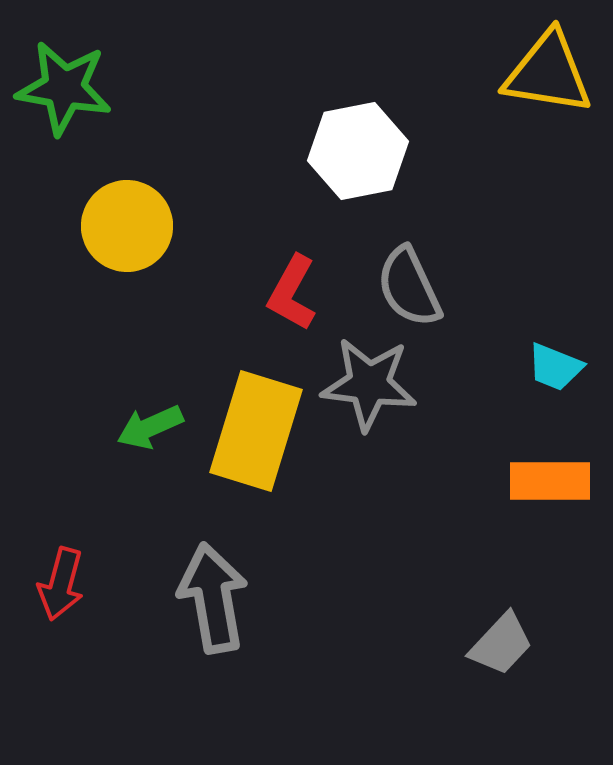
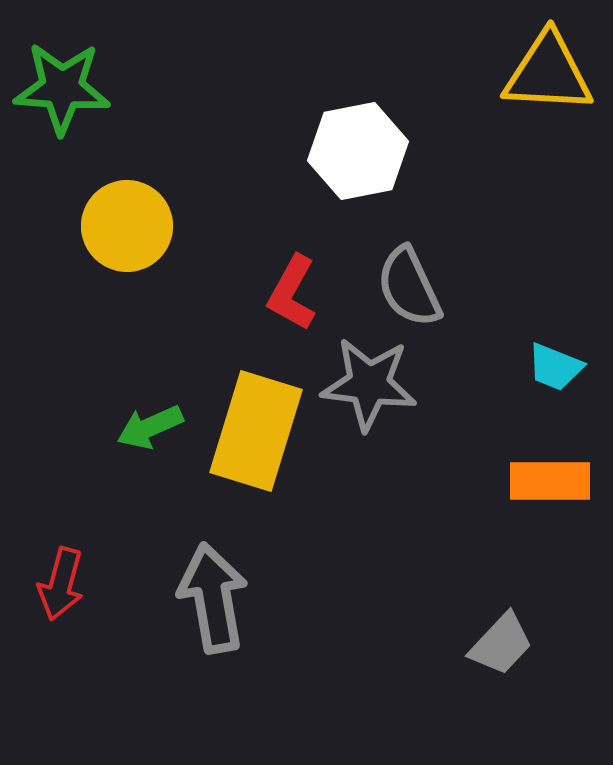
yellow triangle: rotated 6 degrees counterclockwise
green star: moved 2 px left; rotated 6 degrees counterclockwise
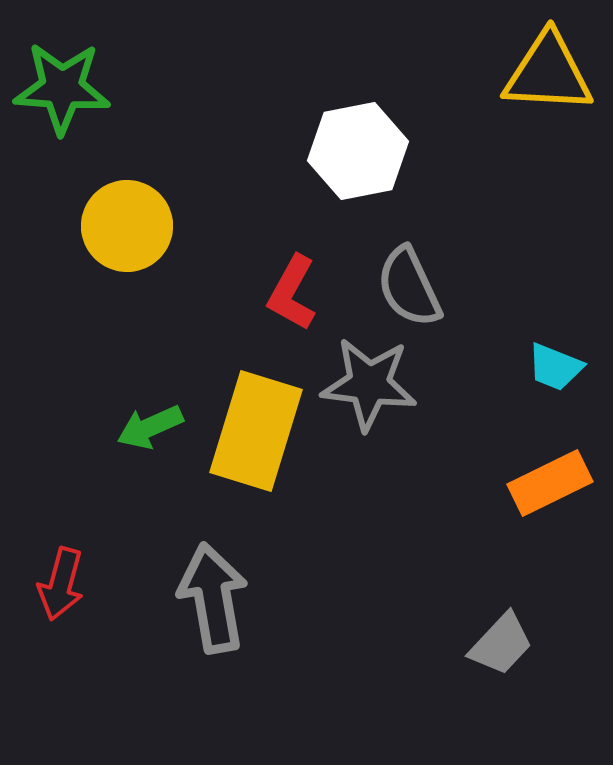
orange rectangle: moved 2 px down; rotated 26 degrees counterclockwise
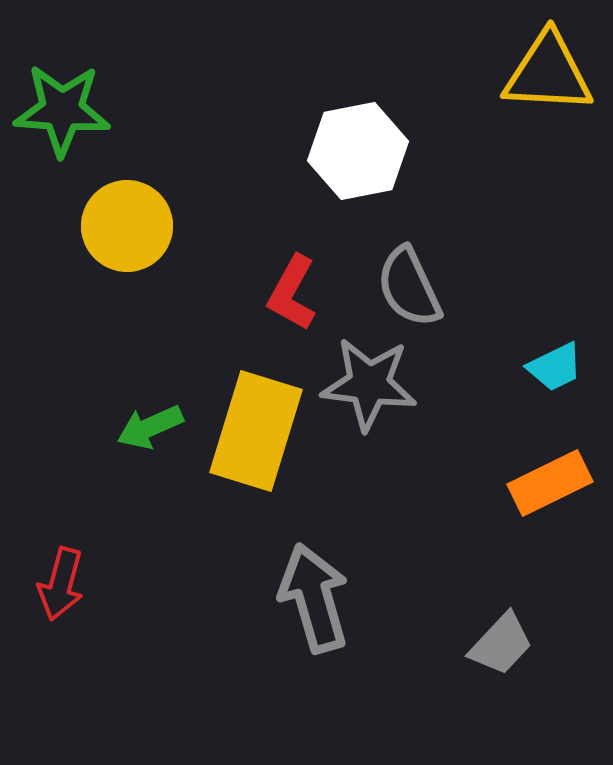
green star: moved 22 px down
cyan trapezoid: rotated 48 degrees counterclockwise
gray arrow: moved 101 px right; rotated 6 degrees counterclockwise
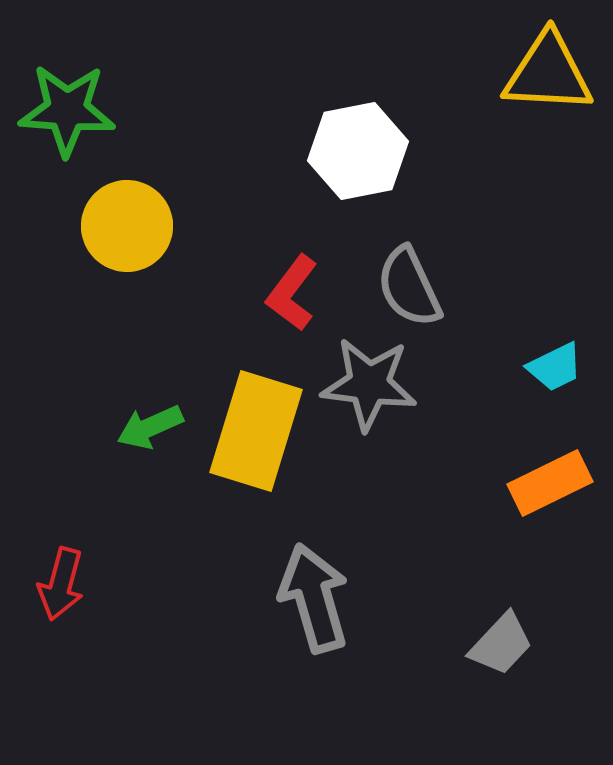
green star: moved 5 px right
red L-shape: rotated 8 degrees clockwise
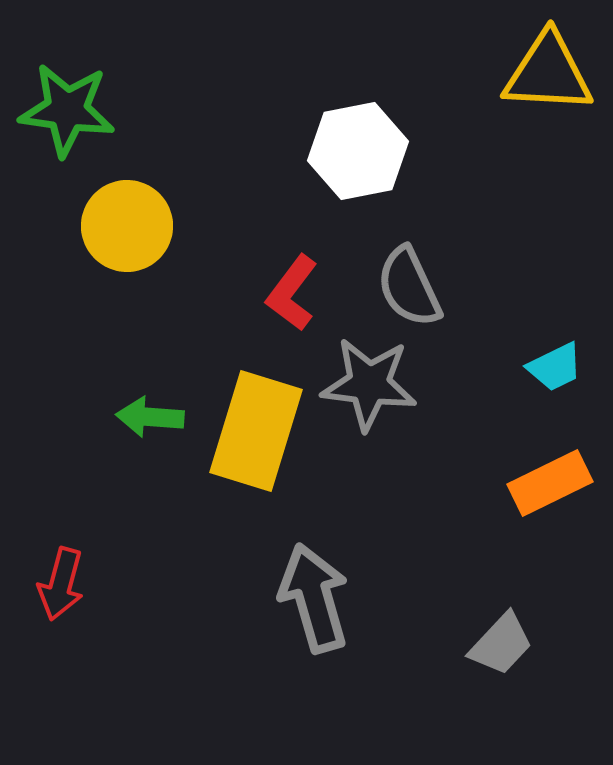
green star: rotated 4 degrees clockwise
green arrow: moved 10 px up; rotated 28 degrees clockwise
